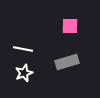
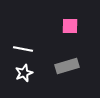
gray rectangle: moved 4 px down
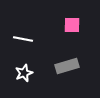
pink square: moved 2 px right, 1 px up
white line: moved 10 px up
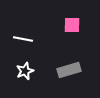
gray rectangle: moved 2 px right, 4 px down
white star: moved 1 px right, 2 px up
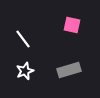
pink square: rotated 12 degrees clockwise
white line: rotated 42 degrees clockwise
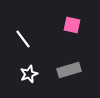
white star: moved 4 px right, 3 px down
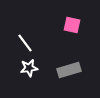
white line: moved 2 px right, 4 px down
white star: moved 6 px up; rotated 12 degrees clockwise
